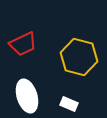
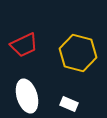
red trapezoid: moved 1 px right, 1 px down
yellow hexagon: moved 1 px left, 4 px up
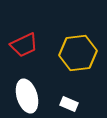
yellow hexagon: rotated 21 degrees counterclockwise
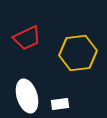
red trapezoid: moved 3 px right, 7 px up
white rectangle: moved 9 px left; rotated 30 degrees counterclockwise
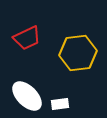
white ellipse: rotated 28 degrees counterclockwise
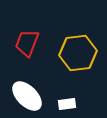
red trapezoid: moved 5 px down; rotated 136 degrees clockwise
white rectangle: moved 7 px right
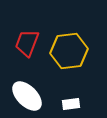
yellow hexagon: moved 9 px left, 2 px up
white rectangle: moved 4 px right
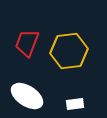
white ellipse: rotated 12 degrees counterclockwise
white rectangle: moved 4 px right
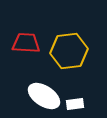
red trapezoid: moved 1 px left; rotated 72 degrees clockwise
white ellipse: moved 17 px right
